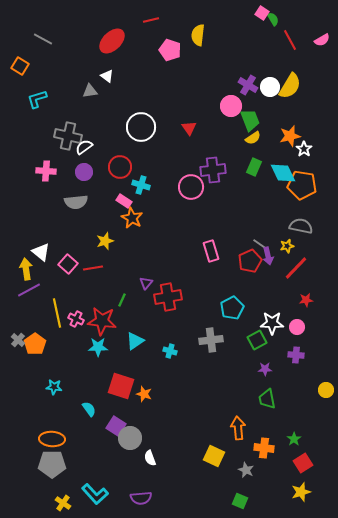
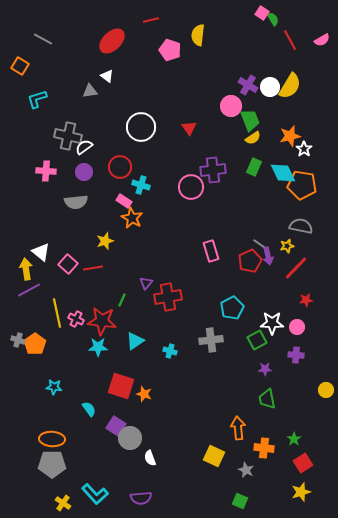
gray cross at (18, 340): rotated 24 degrees counterclockwise
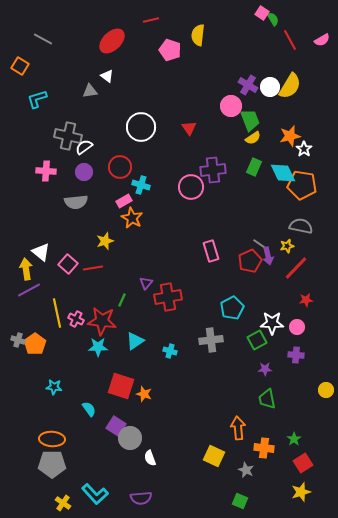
pink rectangle at (124, 201): rotated 63 degrees counterclockwise
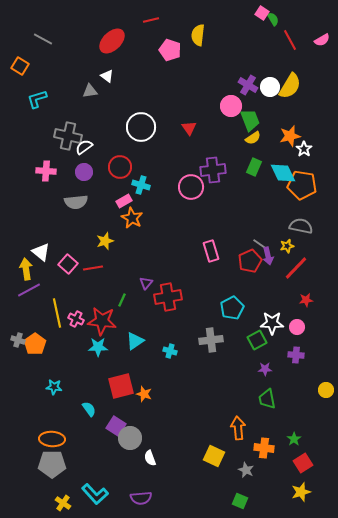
red square at (121, 386): rotated 32 degrees counterclockwise
